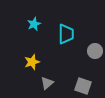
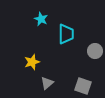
cyan star: moved 7 px right, 5 px up; rotated 24 degrees counterclockwise
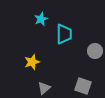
cyan star: rotated 24 degrees clockwise
cyan trapezoid: moved 2 px left
gray triangle: moved 3 px left, 5 px down
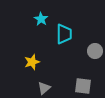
cyan star: rotated 16 degrees counterclockwise
gray square: rotated 12 degrees counterclockwise
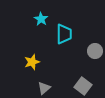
gray square: rotated 30 degrees clockwise
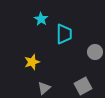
gray circle: moved 1 px down
gray square: rotated 24 degrees clockwise
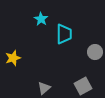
yellow star: moved 19 px left, 4 px up
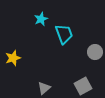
cyan star: rotated 16 degrees clockwise
cyan trapezoid: rotated 20 degrees counterclockwise
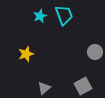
cyan star: moved 1 px left, 3 px up
cyan trapezoid: moved 19 px up
yellow star: moved 13 px right, 4 px up
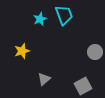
cyan star: moved 3 px down
yellow star: moved 4 px left, 3 px up
gray triangle: moved 9 px up
